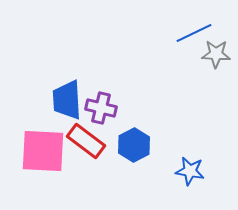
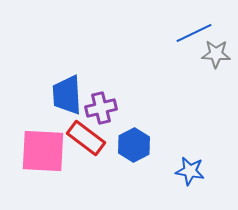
blue trapezoid: moved 5 px up
purple cross: rotated 28 degrees counterclockwise
red rectangle: moved 3 px up
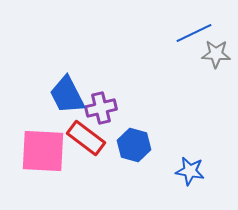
blue trapezoid: rotated 24 degrees counterclockwise
blue hexagon: rotated 16 degrees counterclockwise
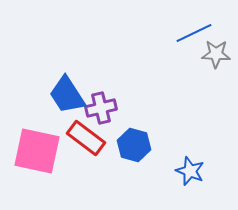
blue trapezoid: rotated 6 degrees counterclockwise
pink square: moved 6 px left; rotated 9 degrees clockwise
blue star: rotated 12 degrees clockwise
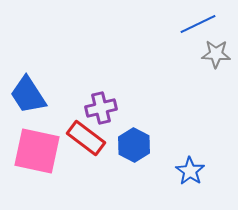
blue line: moved 4 px right, 9 px up
blue trapezoid: moved 39 px left
blue hexagon: rotated 12 degrees clockwise
blue star: rotated 12 degrees clockwise
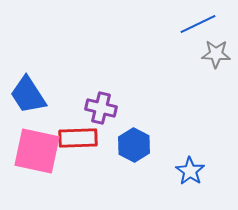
purple cross: rotated 28 degrees clockwise
red rectangle: moved 8 px left; rotated 39 degrees counterclockwise
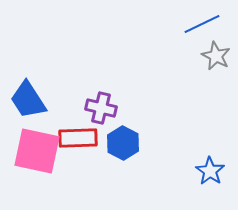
blue line: moved 4 px right
gray star: moved 2 px down; rotated 24 degrees clockwise
blue trapezoid: moved 5 px down
blue hexagon: moved 11 px left, 2 px up
blue star: moved 20 px right
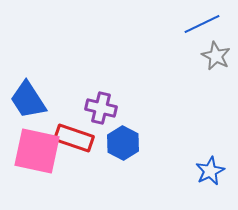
red rectangle: moved 4 px left; rotated 21 degrees clockwise
blue star: rotated 12 degrees clockwise
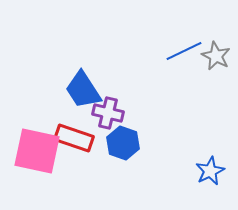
blue line: moved 18 px left, 27 px down
blue trapezoid: moved 55 px right, 10 px up
purple cross: moved 7 px right, 5 px down
blue hexagon: rotated 8 degrees counterclockwise
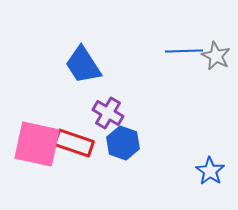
blue line: rotated 24 degrees clockwise
blue trapezoid: moved 25 px up
purple cross: rotated 16 degrees clockwise
red rectangle: moved 5 px down
pink square: moved 7 px up
blue star: rotated 12 degrees counterclockwise
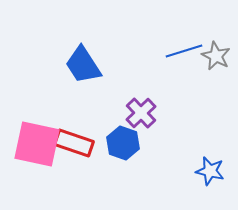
blue line: rotated 15 degrees counterclockwise
purple cross: moved 33 px right; rotated 16 degrees clockwise
blue star: rotated 20 degrees counterclockwise
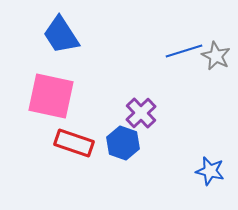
blue trapezoid: moved 22 px left, 30 px up
pink square: moved 14 px right, 48 px up
